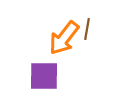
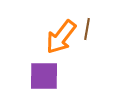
orange arrow: moved 3 px left, 1 px up
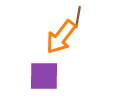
brown line: moved 9 px left, 12 px up
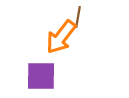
purple square: moved 3 px left
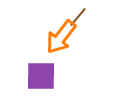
brown line: rotated 30 degrees clockwise
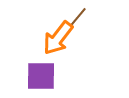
orange arrow: moved 3 px left, 1 px down
